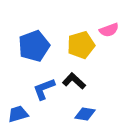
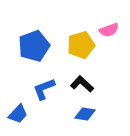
black L-shape: moved 8 px right, 3 px down
blue trapezoid: rotated 150 degrees clockwise
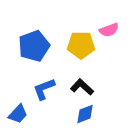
yellow pentagon: rotated 16 degrees clockwise
black L-shape: moved 3 px down
blue diamond: rotated 30 degrees counterclockwise
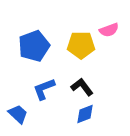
black L-shape: rotated 10 degrees clockwise
blue trapezoid: rotated 90 degrees counterclockwise
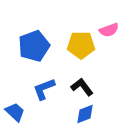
blue trapezoid: moved 3 px left, 2 px up
